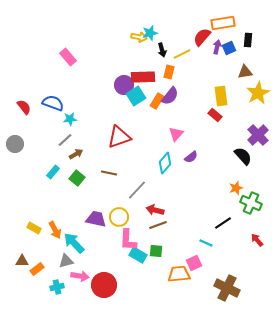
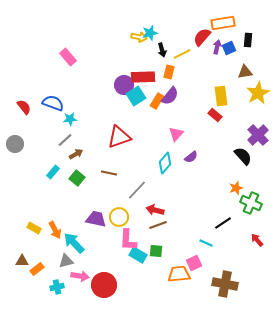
brown cross at (227, 288): moved 2 px left, 4 px up; rotated 15 degrees counterclockwise
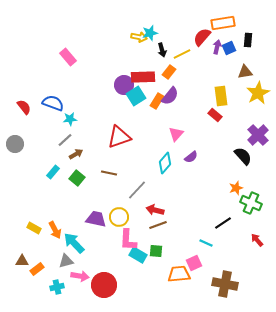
orange rectangle at (169, 72): rotated 24 degrees clockwise
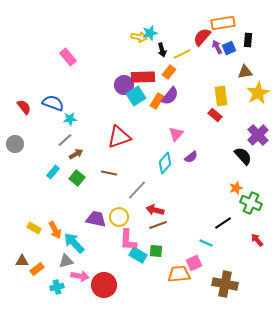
purple arrow at (217, 47): rotated 40 degrees counterclockwise
